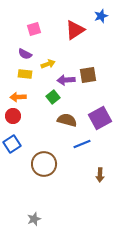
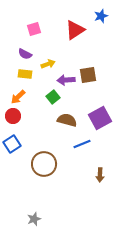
orange arrow: rotated 42 degrees counterclockwise
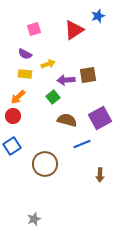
blue star: moved 3 px left
red triangle: moved 1 px left
blue square: moved 2 px down
brown circle: moved 1 px right
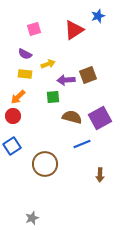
brown square: rotated 12 degrees counterclockwise
green square: rotated 32 degrees clockwise
brown semicircle: moved 5 px right, 3 px up
gray star: moved 2 px left, 1 px up
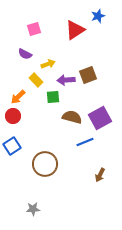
red triangle: moved 1 px right
yellow rectangle: moved 11 px right, 6 px down; rotated 40 degrees clockwise
blue line: moved 3 px right, 2 px up
brown arrow: rotated 24 degrees clockwise
gray star: moved 1 px right, 9 px up; rotated 16 degrees clockwise
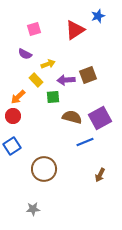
brown circle: moved 1 px left, 5 px down
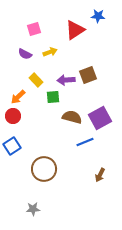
blue star: rotated 24 degrees clockwise
yellow arrow: moved 2 px right, 12 px up
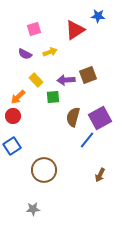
brown semicircle: moved 1 px right; rotated 90 degrees counterclockwise
blue line: moved 2 px right, 2 px up; rotated 30 degrees counterclockwise
brown circle: moved 1 px down
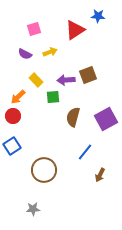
purple square: moved 6 px right, 1 px down
blue line: moved 2 px left, 12 px down
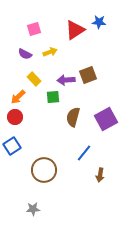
blue star: moved 1 px right, 6 px down
yellow rectangle: moved 2 px left, 1 px up
red circle: moved 2 px right, 1 px down
blue line: moved 1 px left, 1 px down
brown arrow: rotated 16 degrees counterclockwise
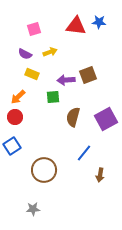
red triangle: moved 1 px right, 4 px up; rotated 40 degrees clockwise
yellow rectangle: moved 2 px left, 5 px up; rotated 24 degrees counterclockwise
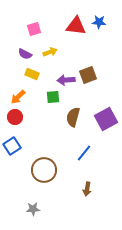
brown arrow: moved 13 px left, 14 px down
